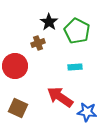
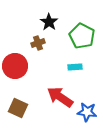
green pentagon: moved 5 px right, 5 px down
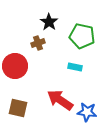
green pentagon: rotated 15 degrees counterclockwise
cyan rectangle: rotated 16 degrees clockwise
red arrow: moved 3 px down
brown square: rotated 12 degrees counterclockwise
